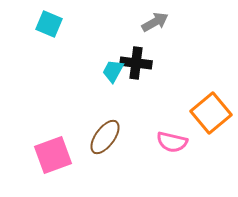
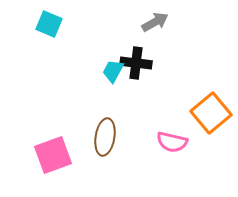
brown ellipse: rotated 27 degrees counterclockwise
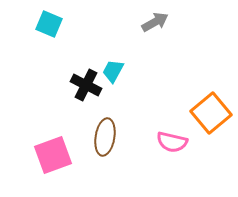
black cross: moved 50 px left, 22 px down; rotated 20 degrees clockwise
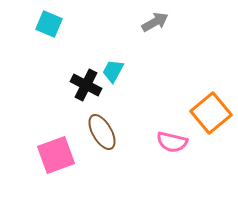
brown ellipse: moved 3 px left, 5 px up; rotated 39 degrees counterclockwise
pink square: moved 3 px right
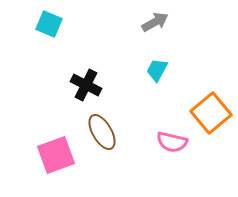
cyan trapezoid: moved 44 px right, 1 px up
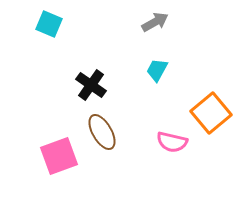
black cross: moved 5 px right; rotated 8 degrees clockwise
pink square: moved 3 px right, 1 px down
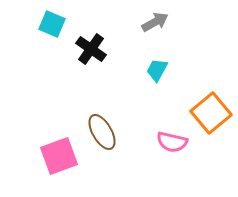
cyan square: moved 3 px right
black cross: moved 36 px up
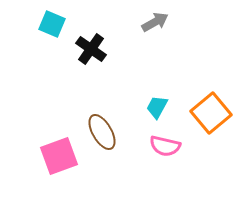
cyan trapezoid: moved 37 px down
pink semicircle: moved 7 px left, 4 px down
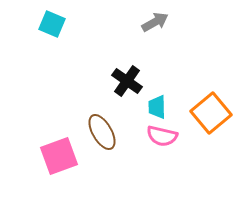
black cross: moved 36 px right, 32 px down
cyan trapezoid: rotated 30 degrees counterclockwise
pink semicircle: moved 3 px left, 10 px up
